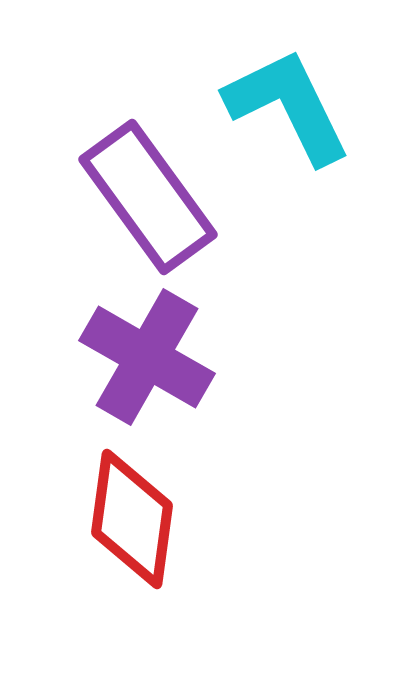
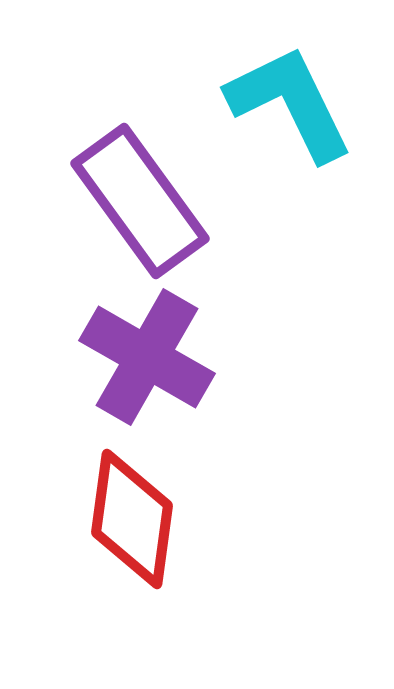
cyan L-shape: moved 2 px right, 3 px up
purple rectangle: moved 8 px left, 4 px down
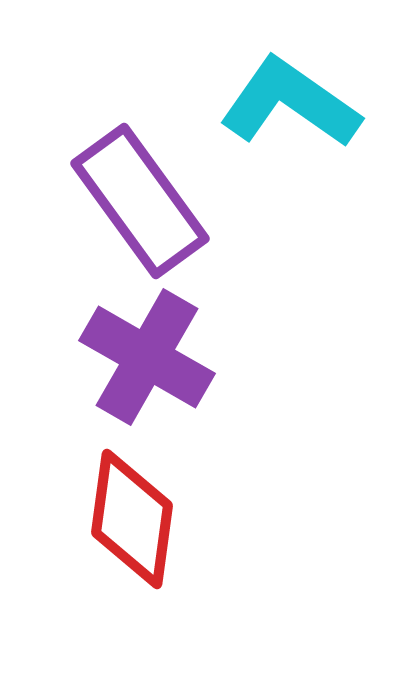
cyan L-shape: rotated 29 degrees counterclockwise
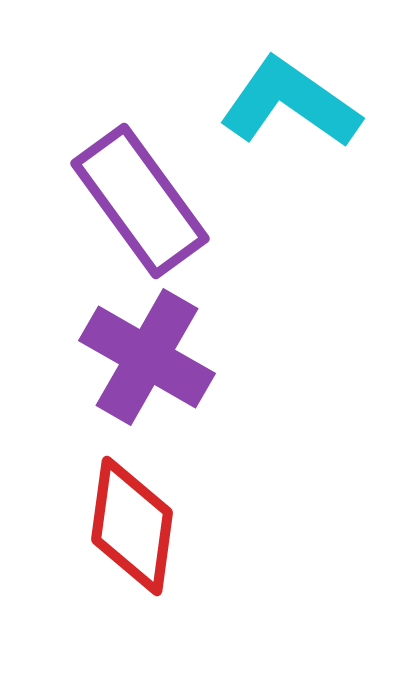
red diamond: moved 7 px down
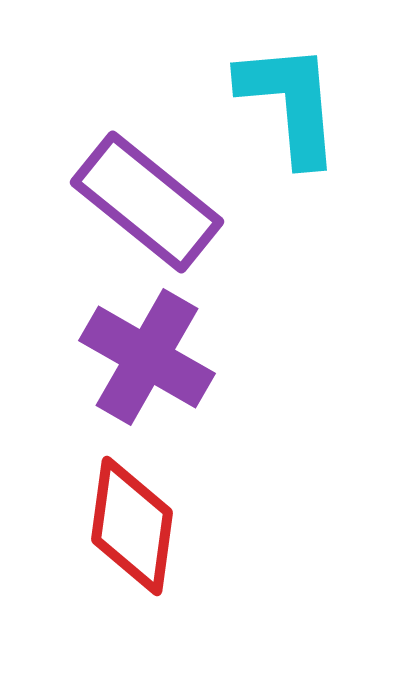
cyan L-shape: rotated 50 degrees clockwise
purple rectangle: moved 7 px right, 1 px down; rotated 15 degrees counterclockwise
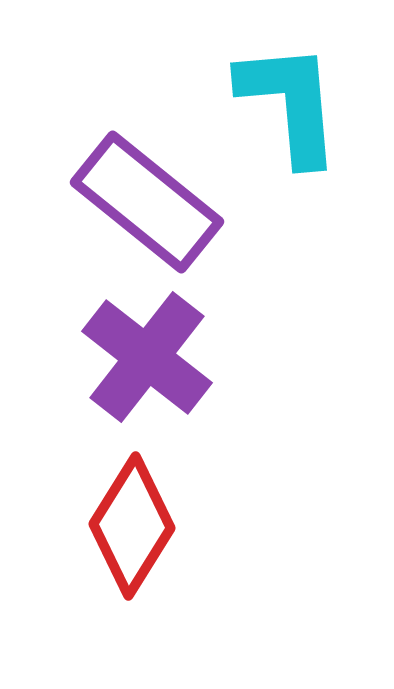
purple cross: rotated 8 degrees clockwise
red diamond: rotated 24 degrees clockwise
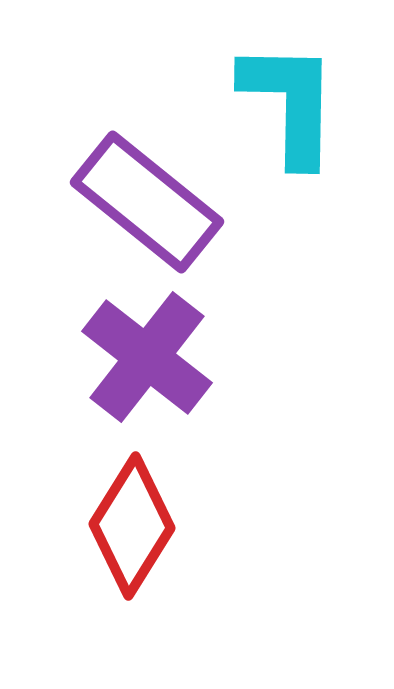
cyan L-shape: rotated 6 degrees clockwise
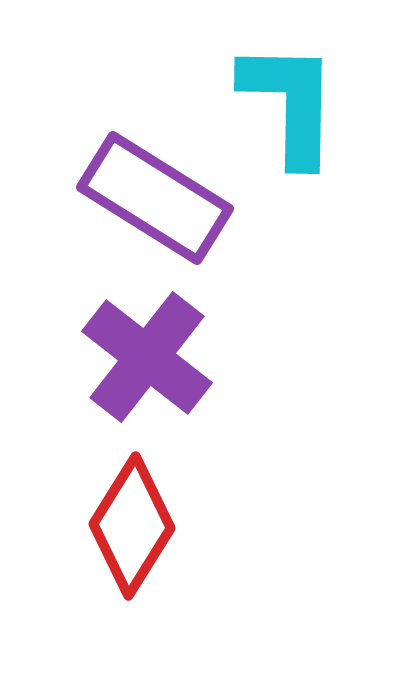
purple rectangle: moved 8 px right, 4 px up; rotated 7 degrees counterclockwise
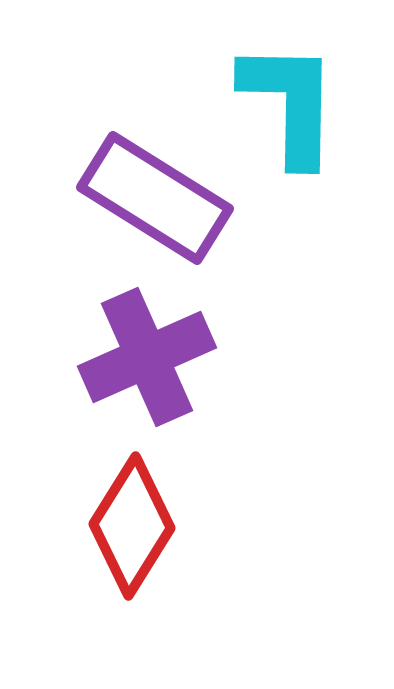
purple cross: rotated 28 degrees clockwise
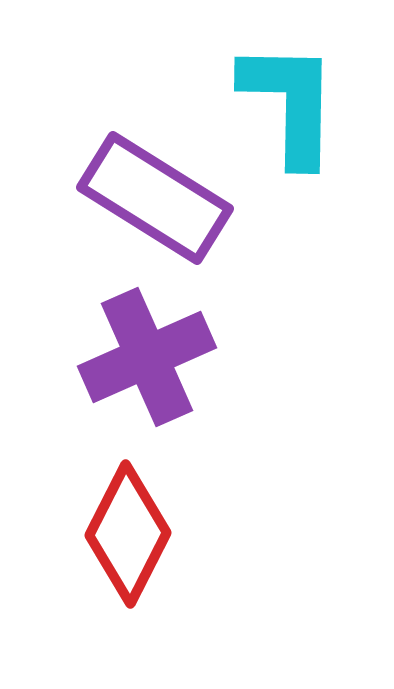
red diamond: moved 4 px left, 8 px down; rotated 5 degrees counterclockwise
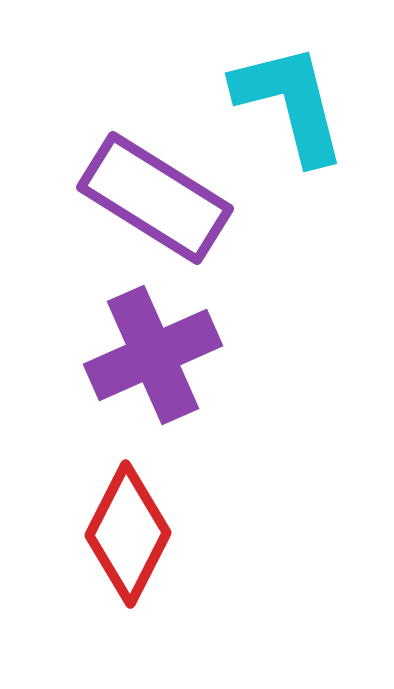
cyan L-shape: rotated 15 degrees counterclockwise
purple cross: moved 6 px right, 2 px up
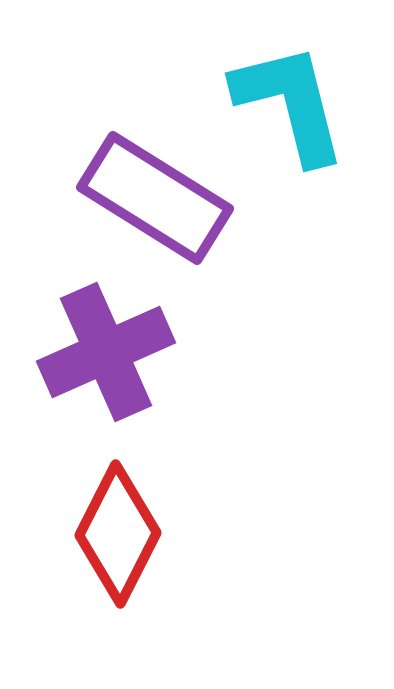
purple cross: moved 47 px left, 3 px up
red diamond: moved 10 px left
